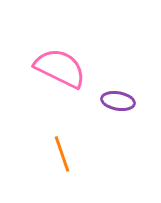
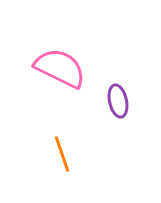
purple ellipse: rotated 68 degrees clockwise
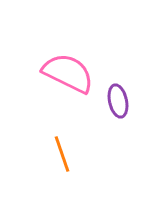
pink semicircle: moved 8 px right, 5 px down
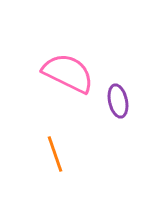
orange line: moved 7 px left
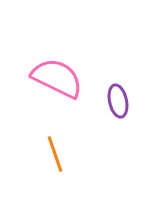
pink semicircle: moved 11 px left, 5 px down
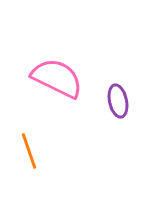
orange line: moved 26 px left, 3 px up
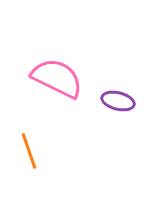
purple ellipse: rotated 64 degrees counterclockwise
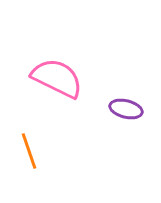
purple ellipse: moved 8 px right, 8 px down
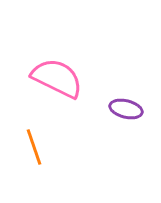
orange line: moved 5 px right, 4 px up
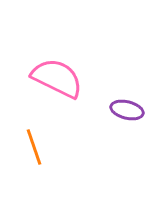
purple ellipse: moved 1 px right, 1 px down
